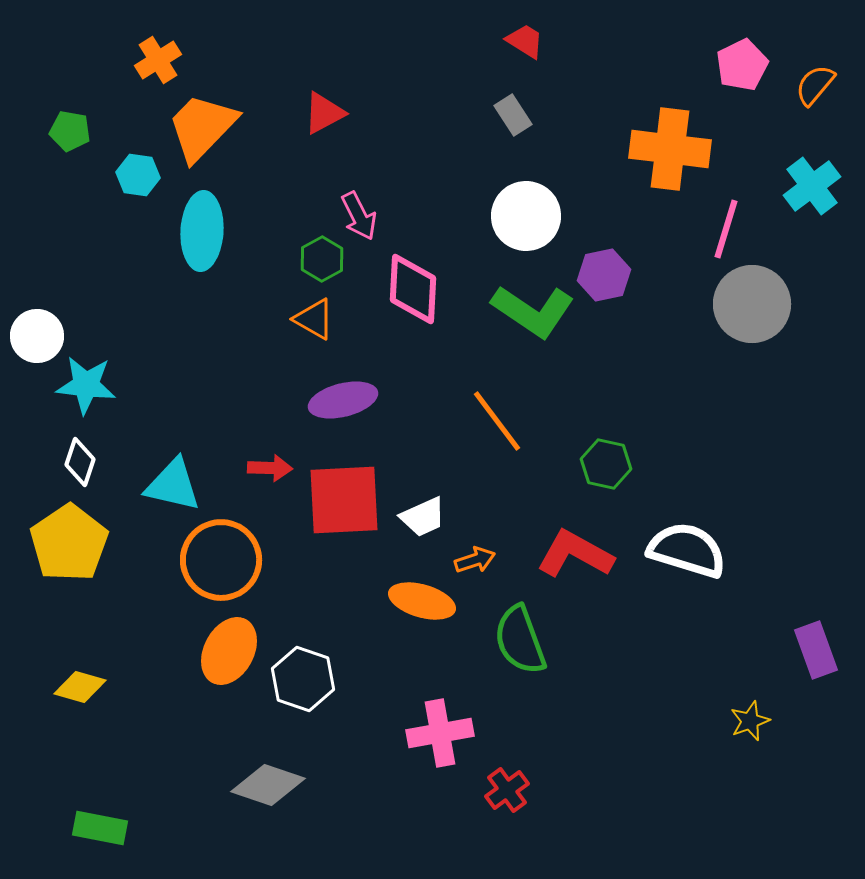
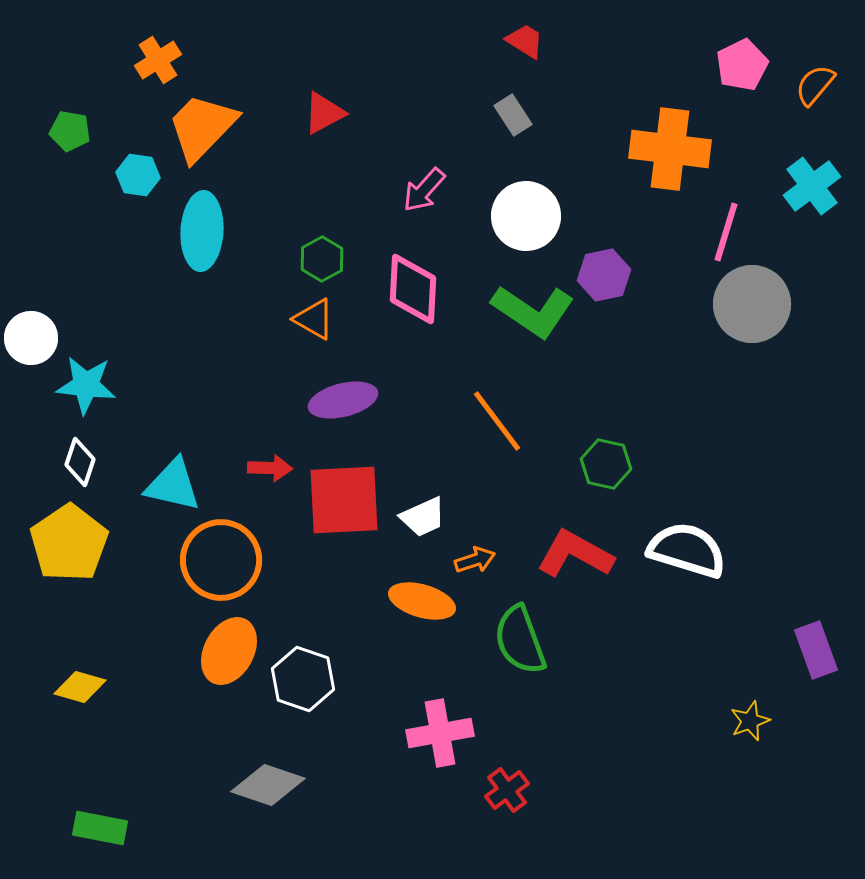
pink arrow at (359, 216): moved 65 px right, 26 px up; rotated 69 degrees clockwise
pink line at (726, 229): moved 3 px down
white circle at (37, 336): moved 6 px left, 2 px down
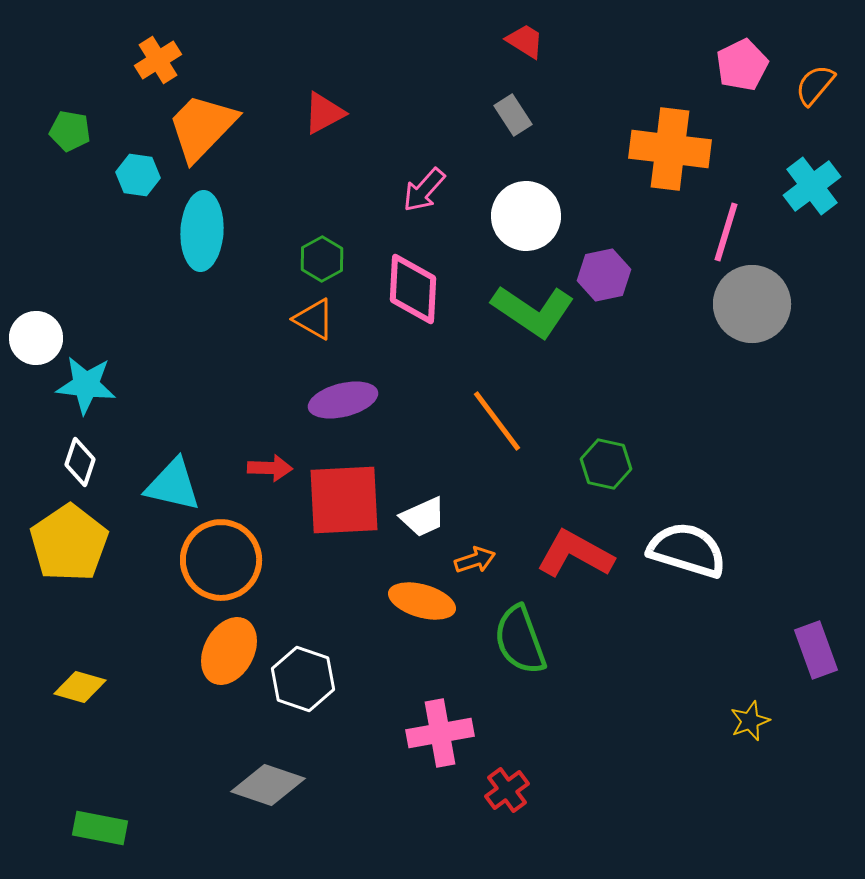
white circle at (31, 338): moved 5 px right
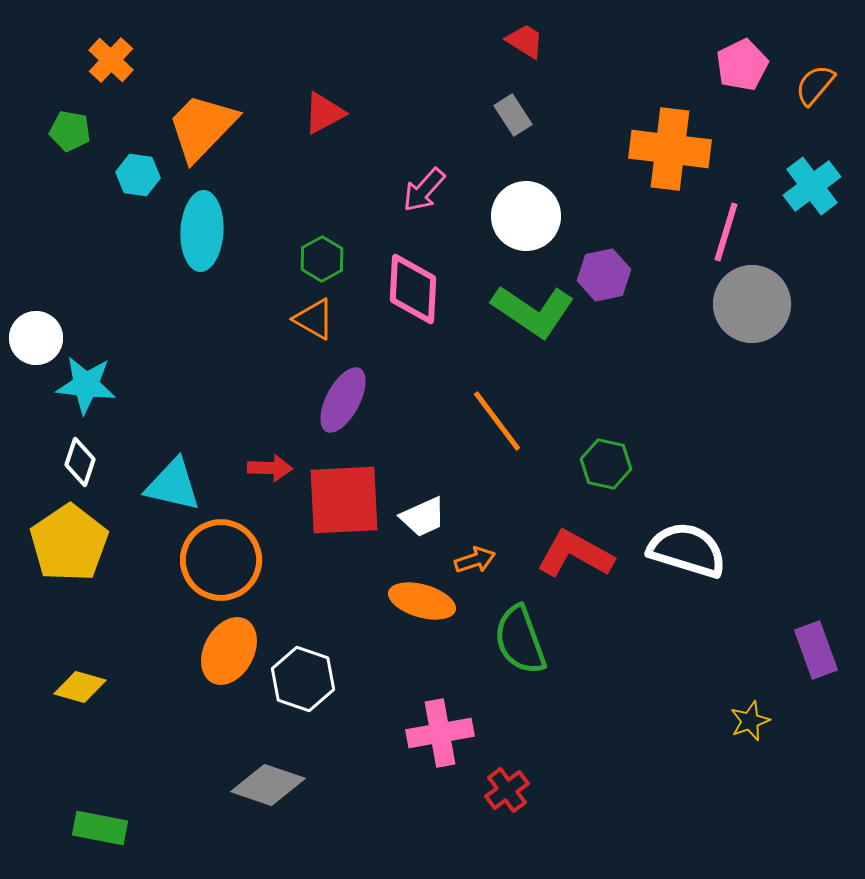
orange cross at (158, 60): moved 47 px left; rotated 15 degrees counterclockwise
purple ellipse at (343, 400): rotated 48 degrees counterclockwise
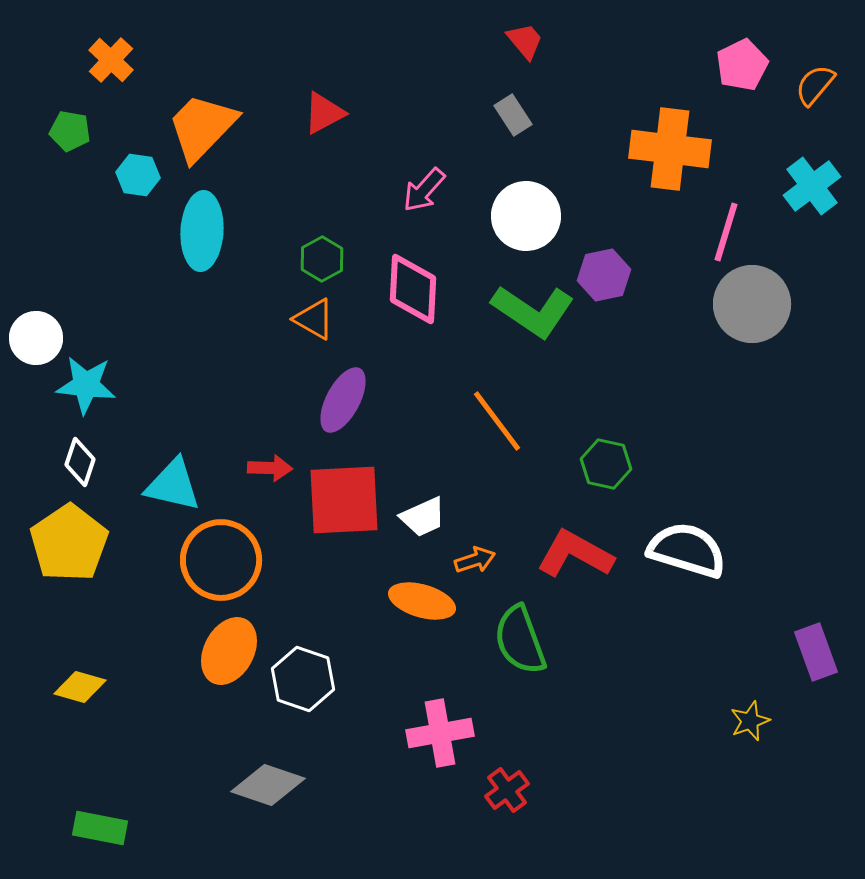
red trapezoid at (525, 41): rotated 18 degrees clockwise
purple rectangle at (816, 650): moved 2 px down
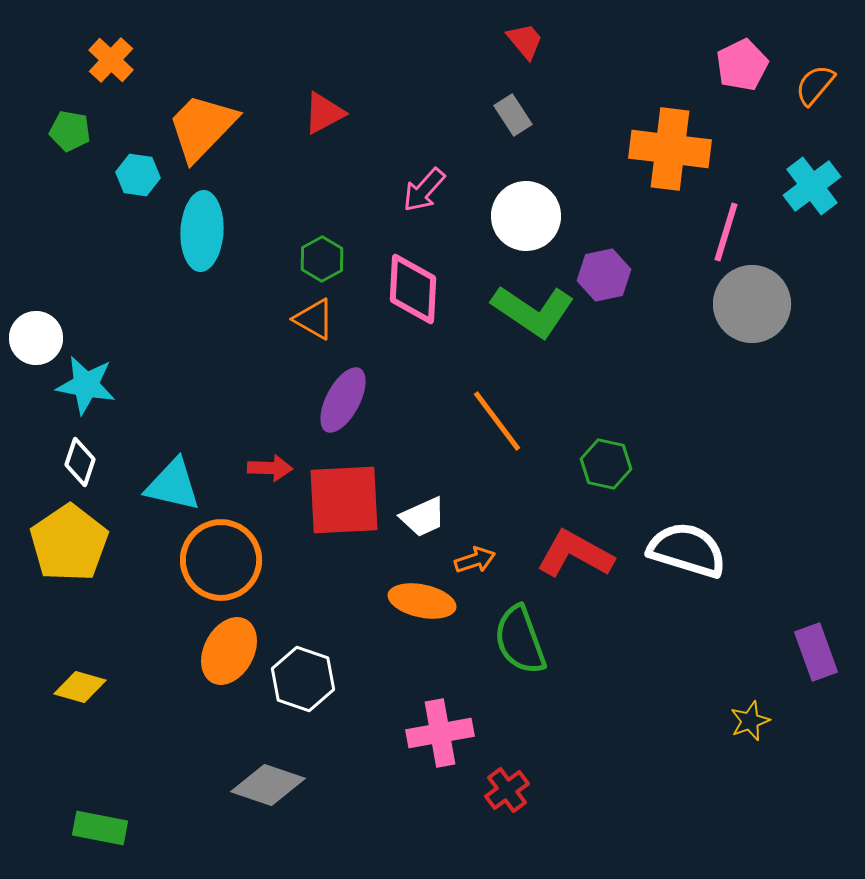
cyan star at (86, 385): rotated 4 degrees clockwise
orange ellipse at (422, 601): rotated 4 degrees counterclockwise
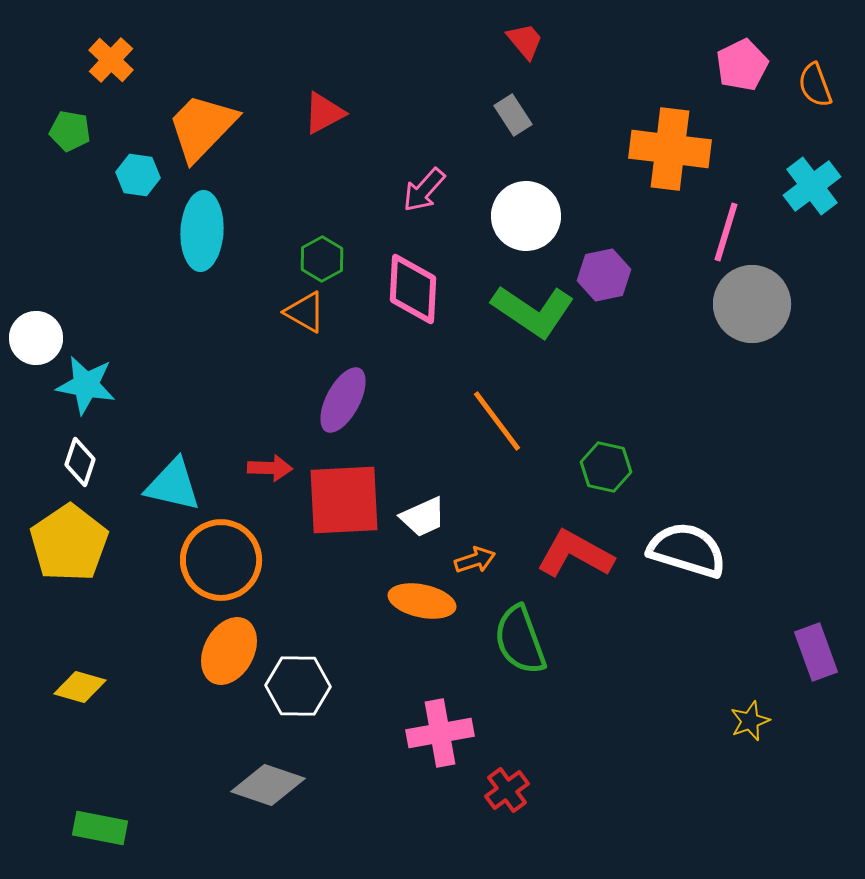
orange semicircle at (815, 85): rotated 60 degrees counterclockwise
orange triangle at (314, 319): moved 9 px left, 7 px up
green hexagon at (606, 464): moved 3 px down
white hexagon at (303, 679): moved 5 px left, 7 px down; rotated 18 degrees counterclockwise
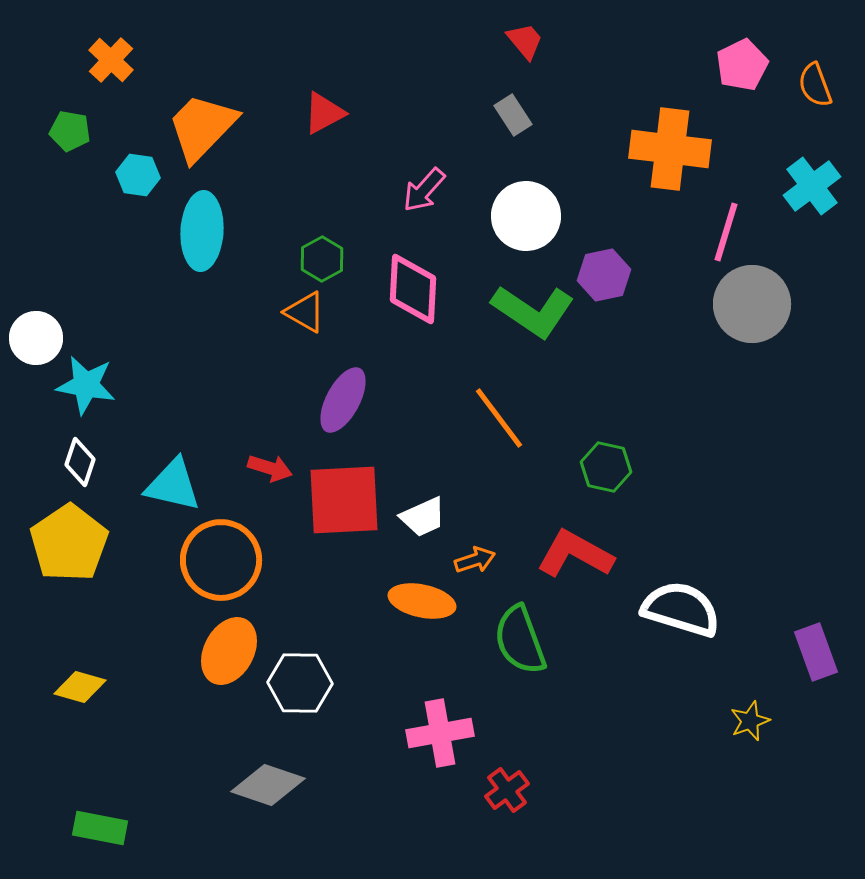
orange line at (497, 421): moved 2 px right, 3 px up
red arrow at (270, 468): rotated 15 degrees clockwise
white semicircle at (687, 550): moved 6 px left, 59 px down
white hexagon at (298, 686): moved 2 px right, 3 px up
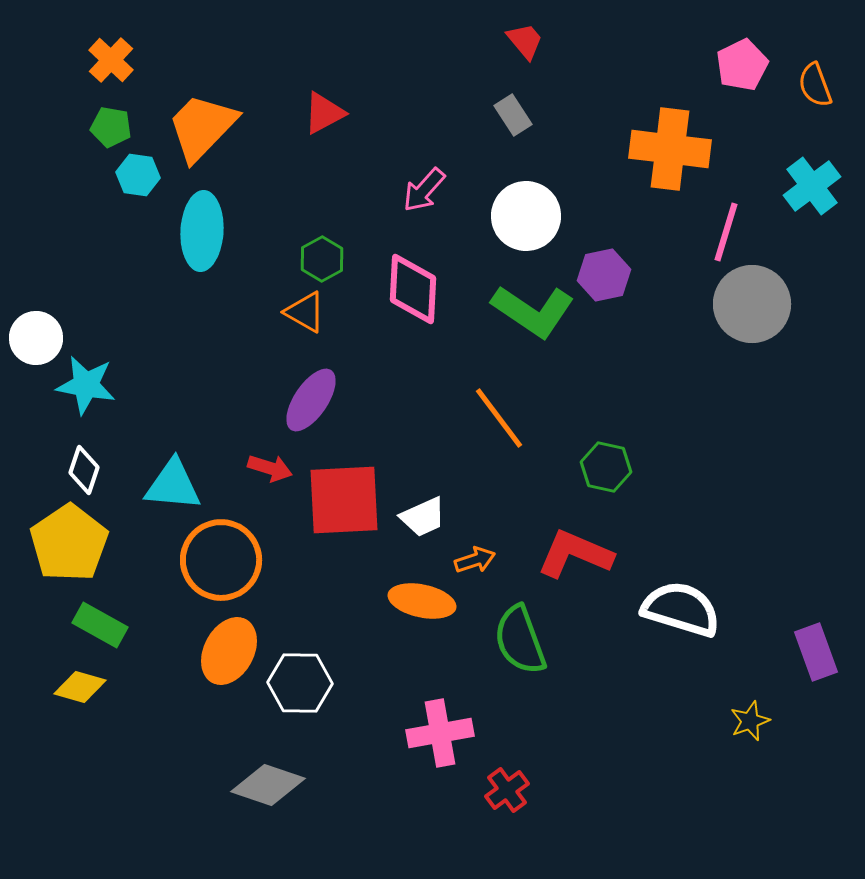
green pentagon at (70, 131): moved 41 px right, 4 px up
purple ellipse at (343, 400): moved 32 px left; rotated 6 degrees clockwise
white diamond at (80, 462): moved 4 px right, 8 px down
cyan triangle at (173, 485): rotated 8 degrees counterclockwise
red L-shape at (575, 554): rotated 6 degrees counterclockwise
green rectangle at (100, 828): moved 203 px up; rotated 18 degrees clockwise
